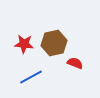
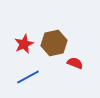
red star: rotated 30 degrees counterclockwise
blue line: moved 3 px left
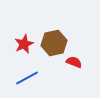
red semicircle: moved 1 px left, 1 px up
blue line: moved 1 px left, 1 px down
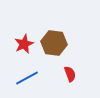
brown hexagon: rotated 20 degrees clockwise
red semicircle: moved 4 px left, 12 px down; rotated 49 degrees clockwise
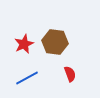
brown hexagon: moved 1 px right, 1 px up
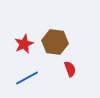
red semicircle: moved 5 px up
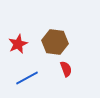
red star: moved 6 px left
red semicircle: moved 4 px left
